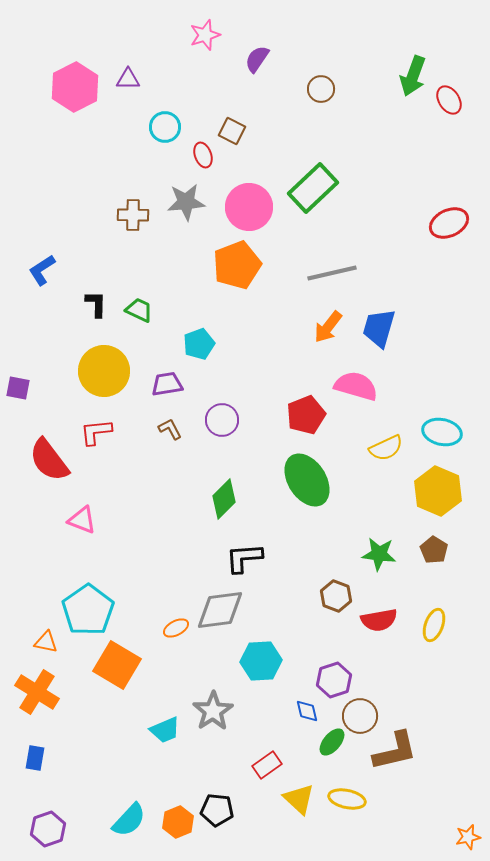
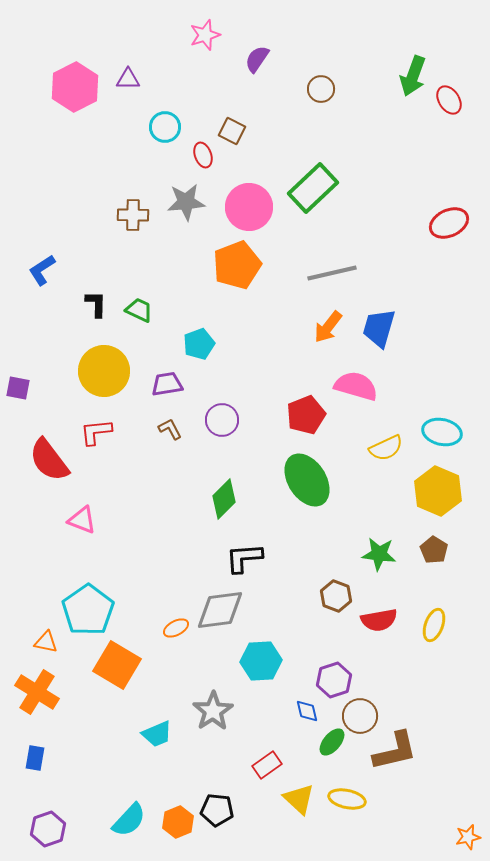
cyan trapezoid at (165, 730): moved 8 px left, 4 px down
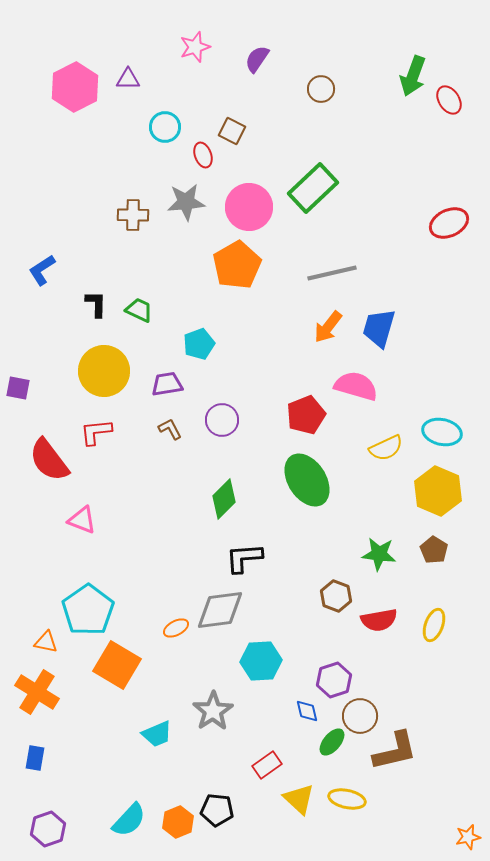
pink star at (205, 35): moved 10 px left, 12 px down
orange pentagon at (237, 265): rotated 9 degrees counterclockwise
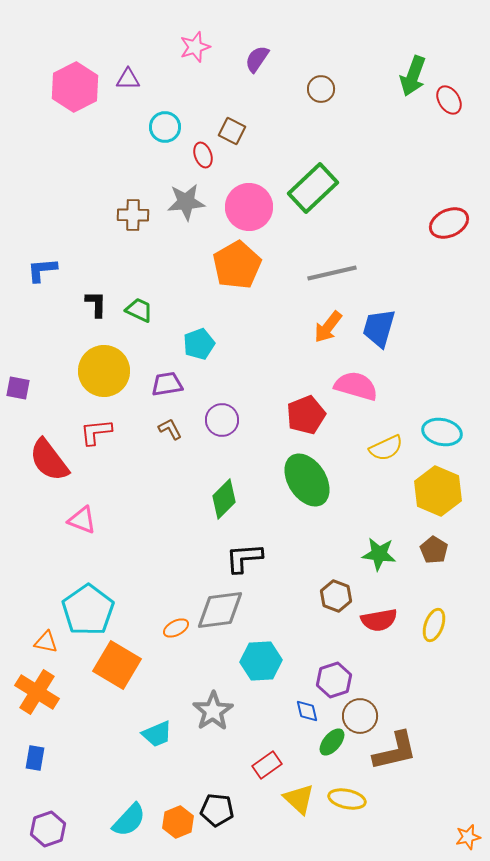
blue L-shape at (42, 270): rotated 28 degrees clockwise
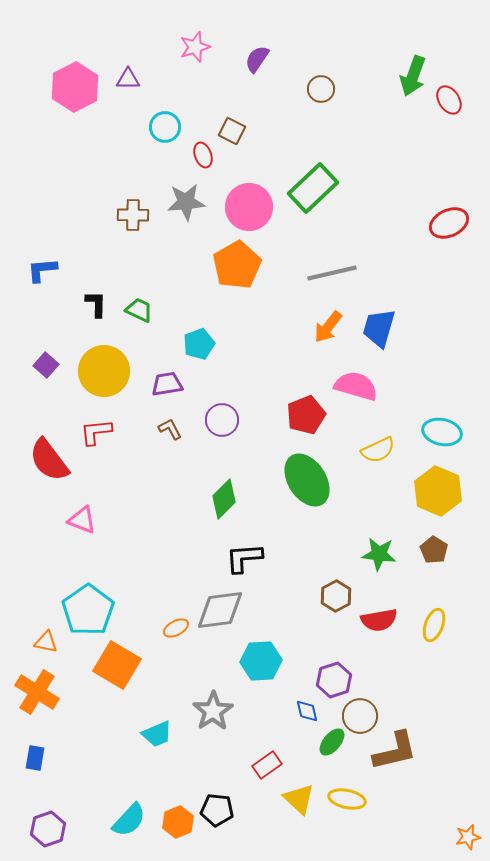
purple square at (18, 388): moved 28 px right, 23 px up; rotated 30 degrees clockwise
yellow semicircle at (386, 448): moved 8 px left, 2 px down
brown hexagon at (336, 596): rotated 12 degrees clockwise
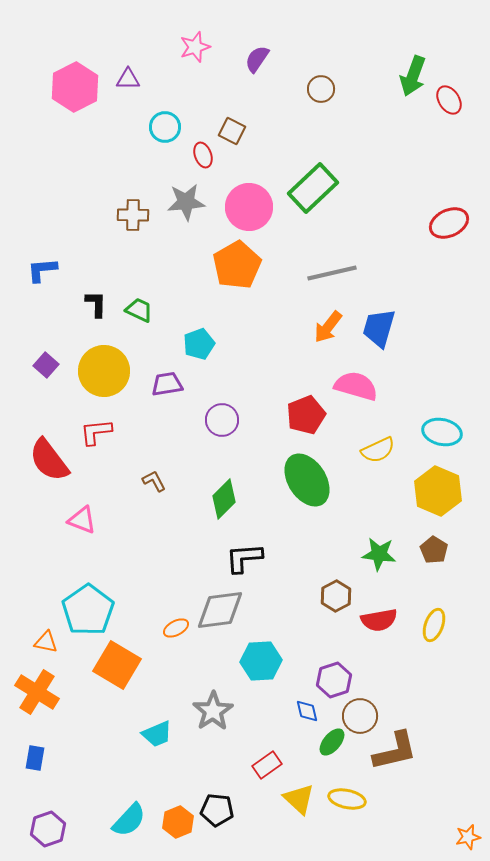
brown L-shape at (170, 429): moved 16 px left, 52 px down
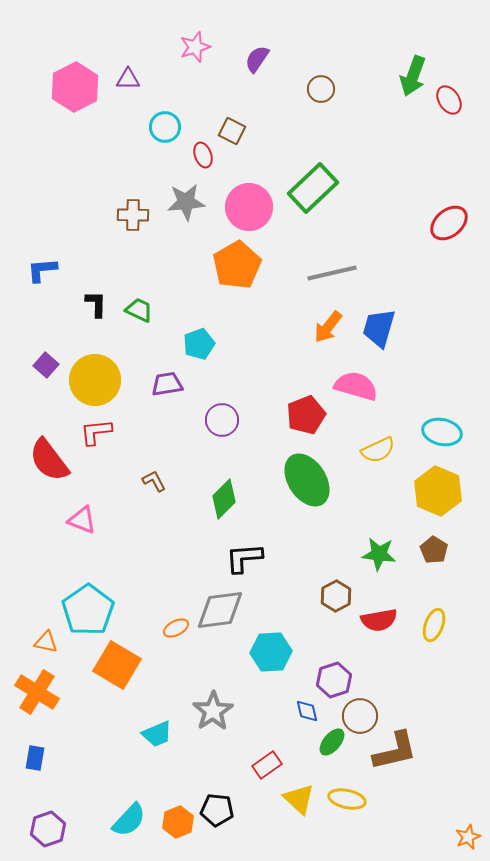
red ellipse at (449, 223): rotated 15 degrees counterclockwise
yellow circle at (104, 371): moved 9 px left, 9 px down
cyan hexagon at (261, 661): moved 10 px right, 9 px up
orange star at (468, 837): rotated 10 degrees counterclockwise
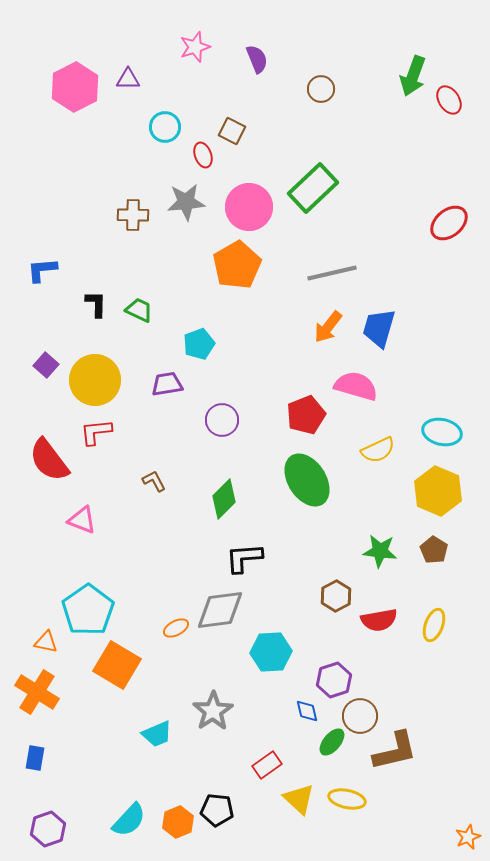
purple semicircle at (257, 59): rotated 124 degrees clockwise
green star at (379, 554): moved 1 px right, 3 px up
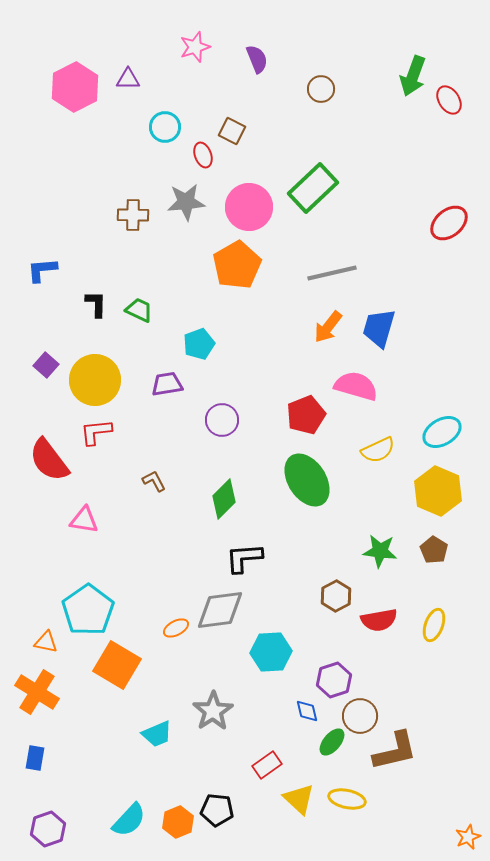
cyan ellipse at (442, 432): rotated 42 degrees counterclockwise
pink triangle at (82, 520): moved 2 px right; rotated 12 degrees counterclockwise
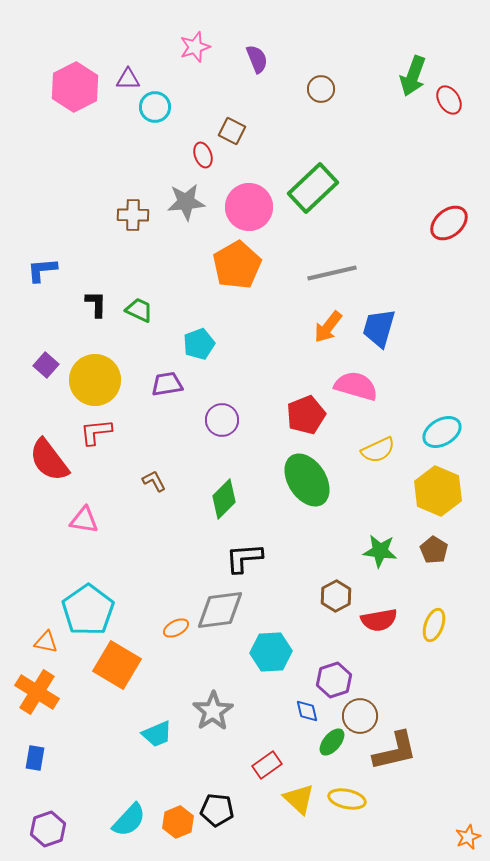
cyan circle at (165, 127): moved 10 px left, 20 px up
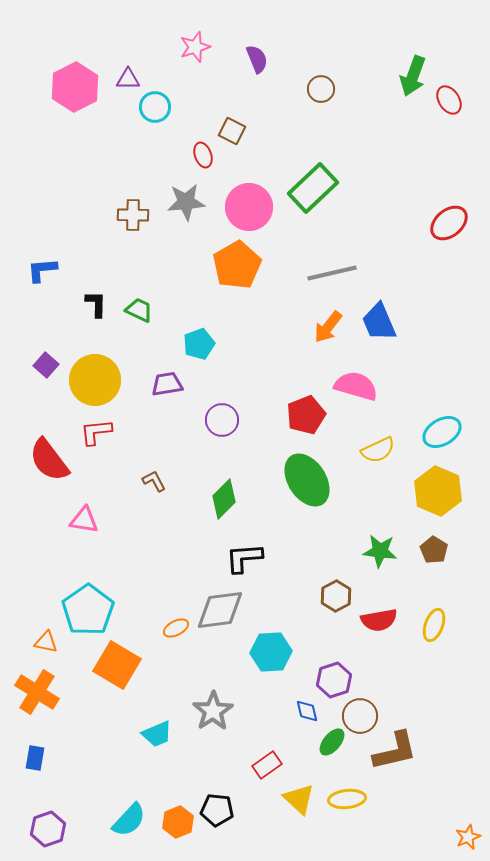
blue trapezoid at (379, 328): moved 6 px up; rotated 39 degrees counterclockwise
yellow ellipse at (347, 799): rotated 18 degrees counterclockwise
